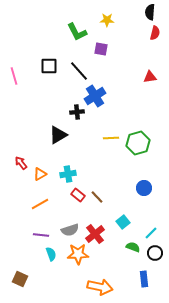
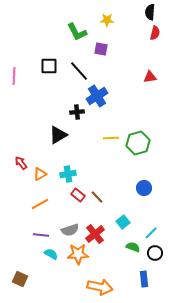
pink line: rotated 18 degrees clockwise
blue cross: moved 2 px right
cyan semicircle: rotated 40 degrees counterclockwise
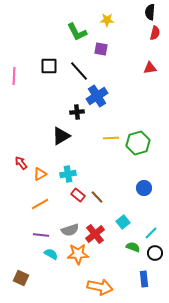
red triangle: moved 9 px up
black triangle: moved 3 px right, 1 px down
brown square: moved 1 px right, 1 px up
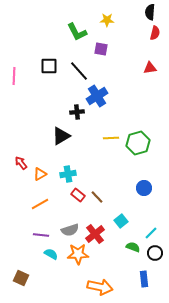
cyan square: moved 2 px left, 1 px up
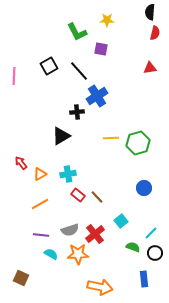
black square: rotated 30 degrees counterclockwise
